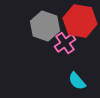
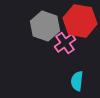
cyan semicircle: rotated 48 degrees clockwise
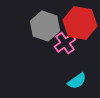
red hexagon: moved 2 px down
cyan semicircle: rotated 132 degrees counterclockwise
